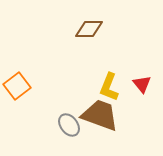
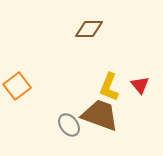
red triangle: moved 2 px left, 1 px down
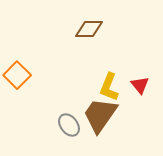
orange square: moved 11 px up; rotated 8 degrees counterclockwise
brown trapezoid: rotated 75 degrees counterclockwise
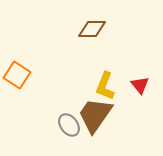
brown diamond: moved 3 px right
orange square: rotated 12 degrees counterclockwise
yellow L-shape: moved 4 px left, 1 px up
brown trapezoid: moved 5 px left
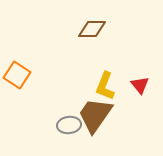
gray ellipse: rotated 60 degrees counterclockwise
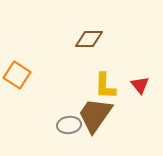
brown diamond: moved 3 px left, 10 px down
yellow L-shape: rotated 20 degrees counterclockwise
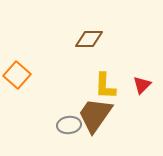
orange square: rotated 8 degrees clockwise
red triangle: moved 2 px right; rotated 24 degrees clockwise
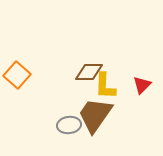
brown diamond: moved 33 px down
